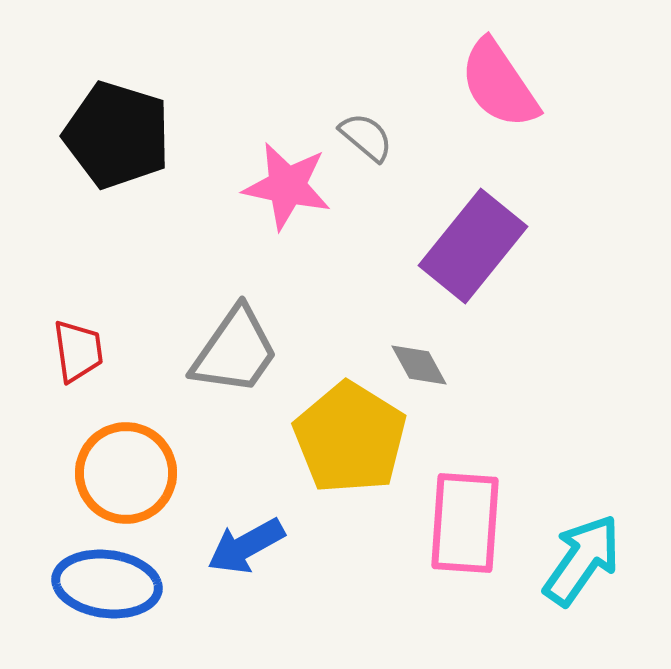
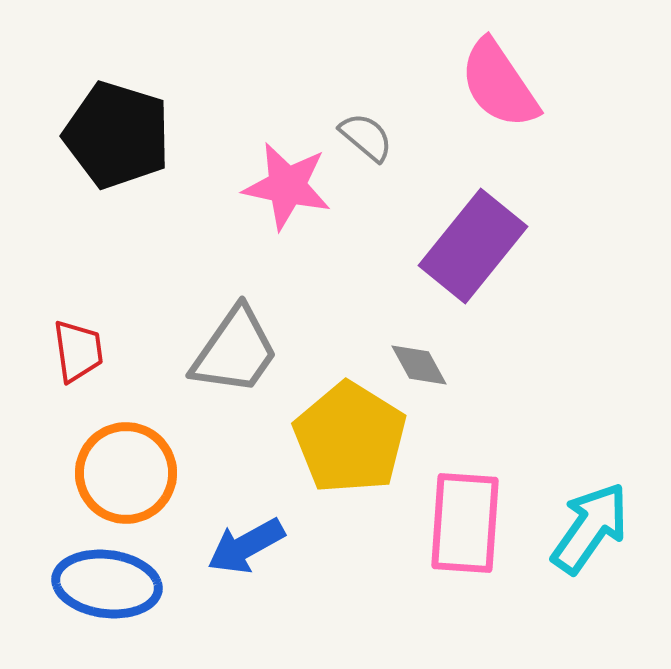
cyan arrow: moved 8 px right, 32 px up
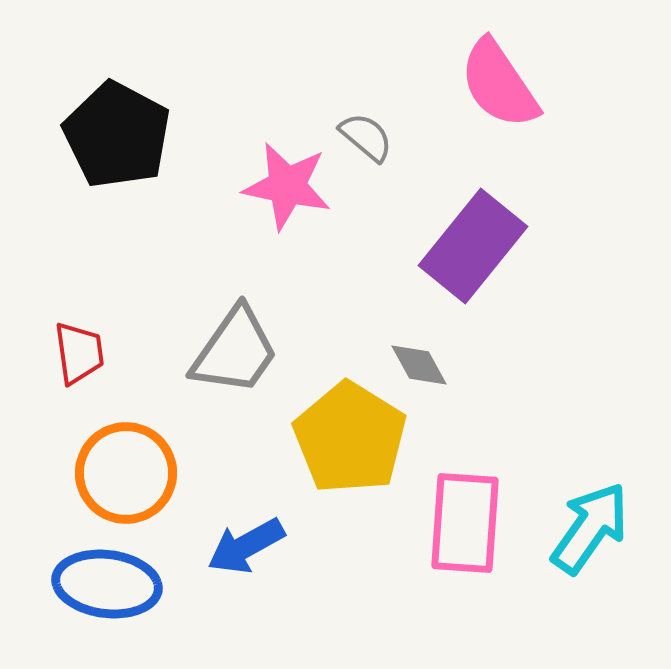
black pentagon: rotated 11 degrees clockwise
red trapezoid: moved 1 px right, 2 px down
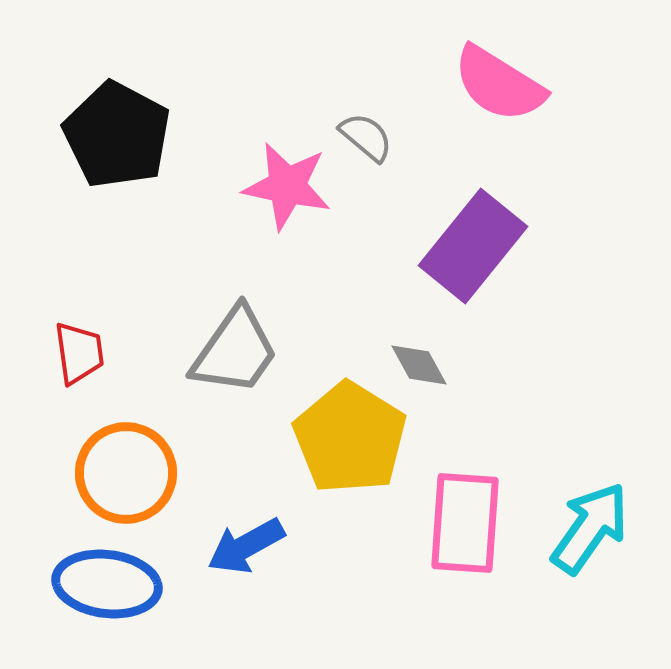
pink semicircle: rotated 24 degrees counterclockwise
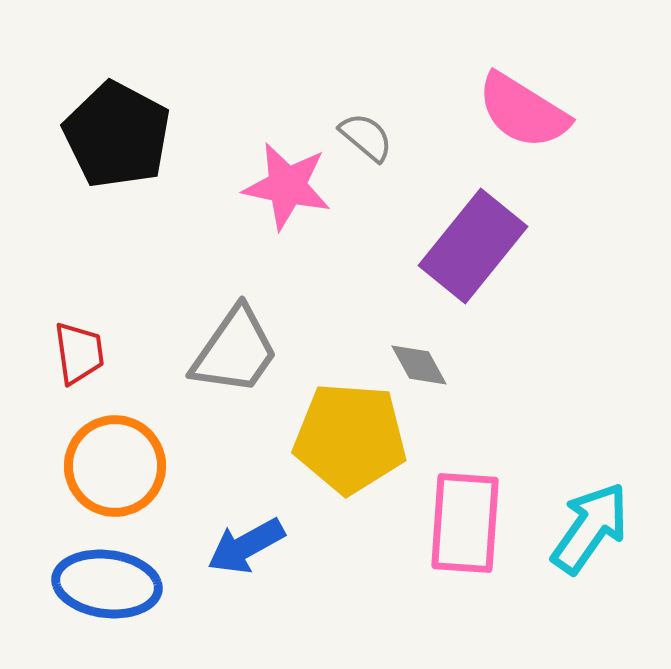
pink semicircle: moved 24 px right, 27 px down
yellow pentagon: rotated 28 degrees counterclockwise
orange circle: moved 11 px left, 7 px up
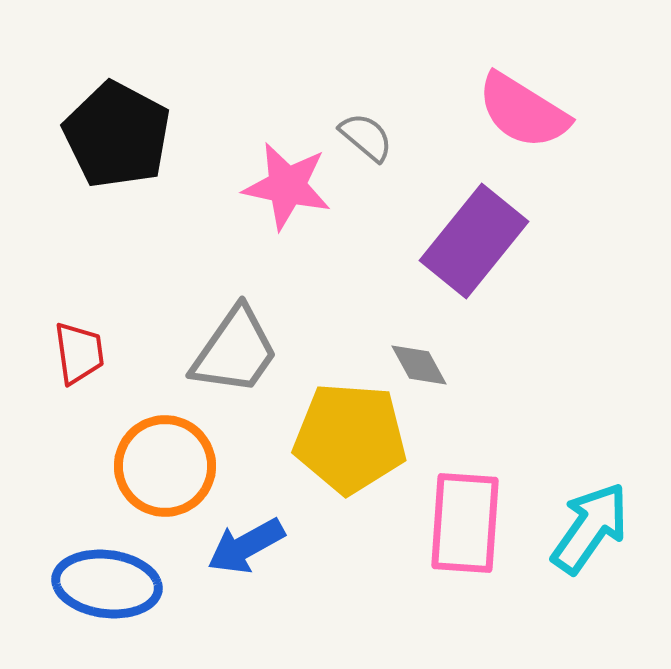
purple rectangle: moved 1 px right, 5 px up
orange circle: moved 50 px right
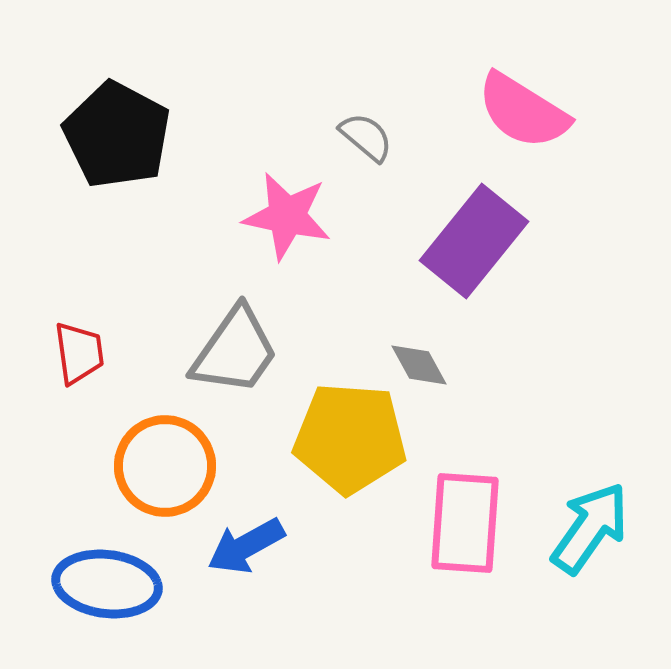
pink star: moved 30 px down
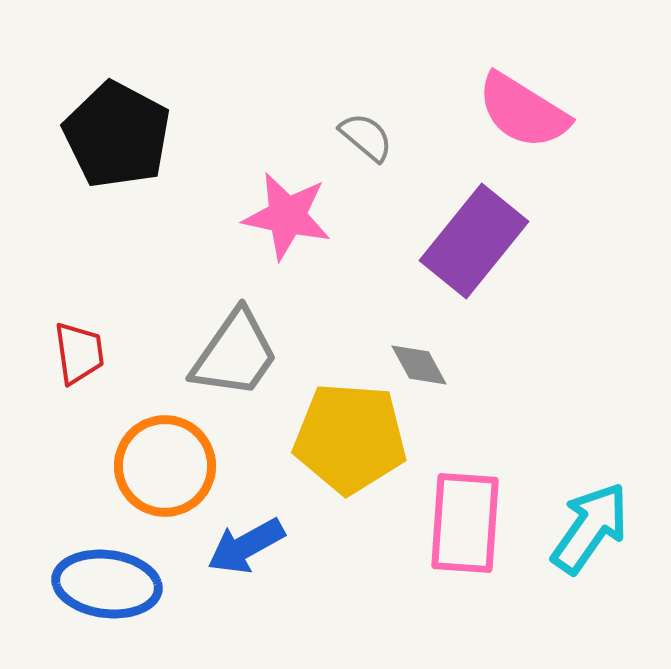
gray trapezoid: moved 3 px down
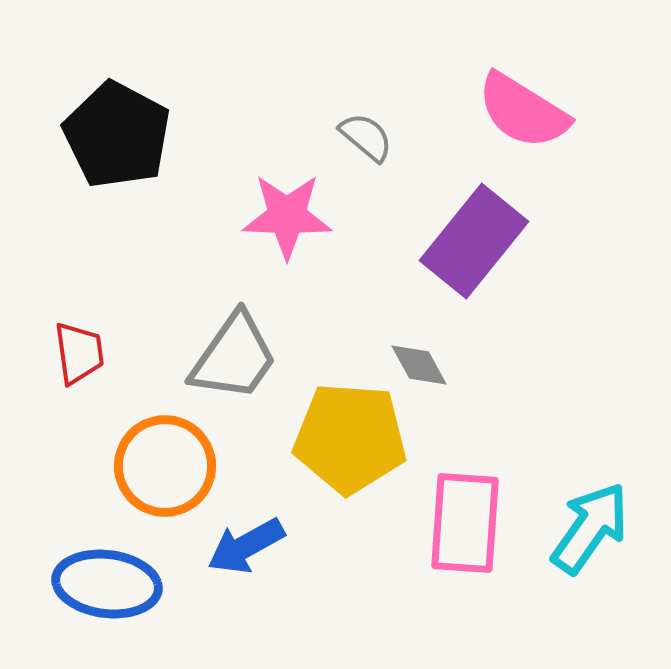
pink star: rotated 10 degrees counterclockwise
gray trapezoid: moved 1 px left, 3 px down
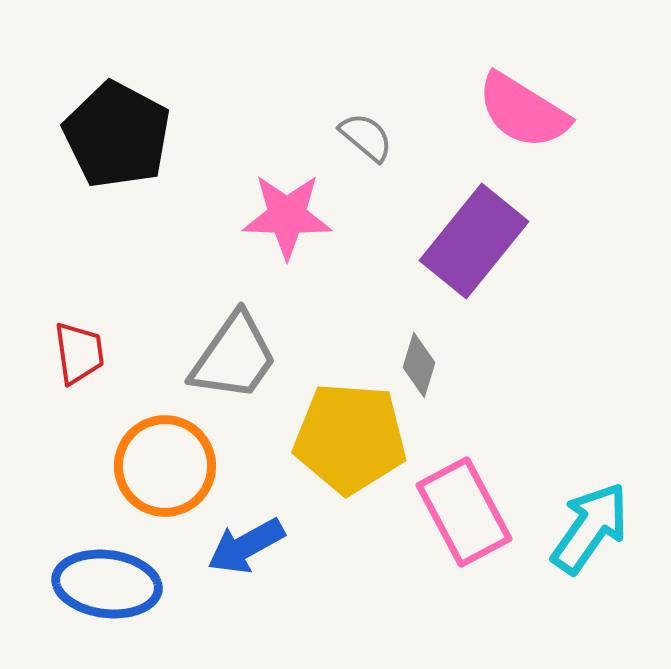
gray diamond: rotated 46 degrees clockwise
pink rectangle: moved 1 px left, 11 px up; rotated 32 degrees counterclockwise
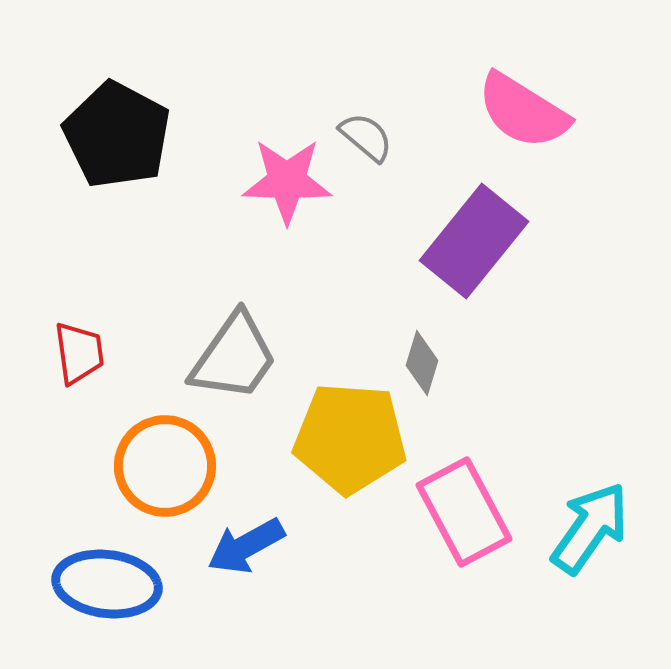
pink star: moved 35 px up
gray diamond: moved 3 px right, 2 px up
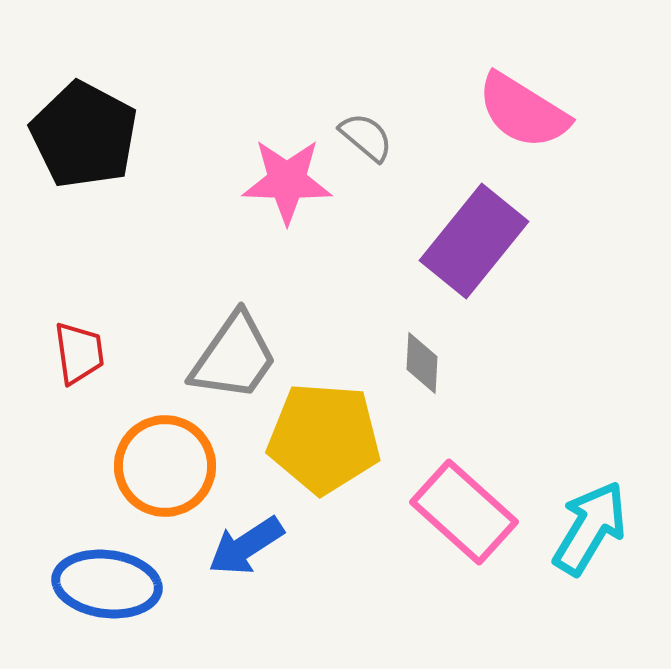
black pentagon: moved 33 px left
gray diamond: rotated 14 degrees counterclockwise
yellow pentagon: moved 26 px left
pink rectangle: rotated 20 degrees counterclockwise
cyan arrow: rotated 4 degrees counterclockwise
blue arrow: rotated 4 degrees counterclockwise
